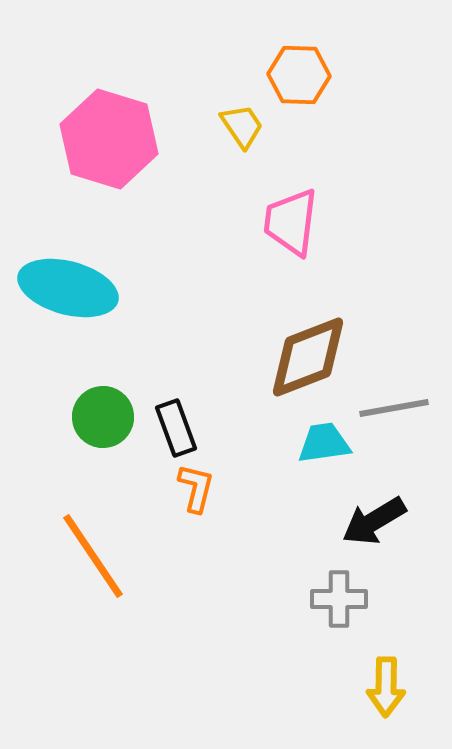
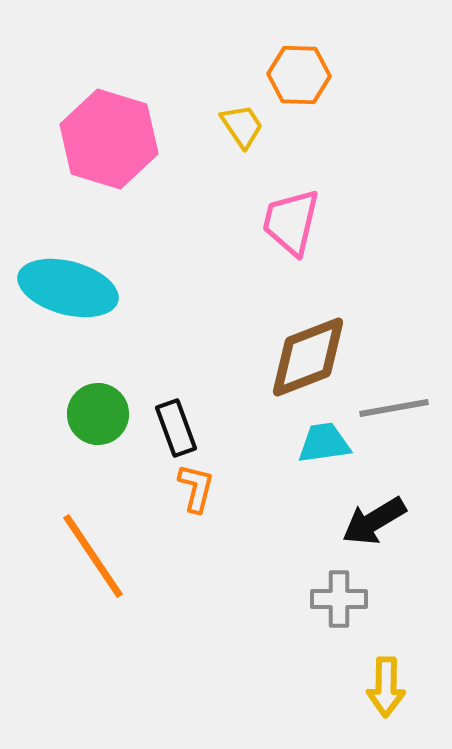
pink trapezoid: rotated 6 degrees clockwise
green circle: moved 5 px left, 3 px up
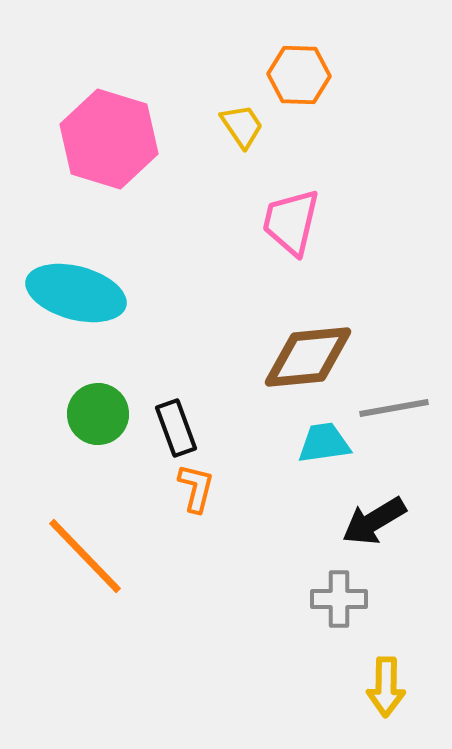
cyan ellipse: moved 8 px right, 5 px down
brown diamond: rotated 16 degrees clockwise
orange line: moved 8 px left; rotated 10 degrees counterclockwise
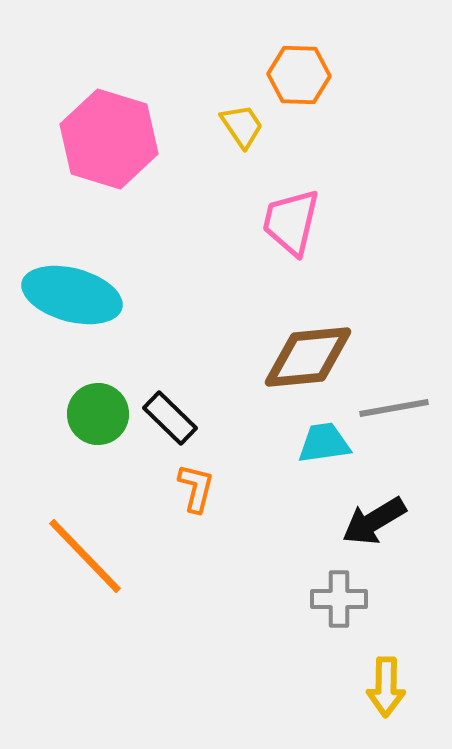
cyan ellipse: moved 4 px left, 2 px down
black rectangle: moved 6 px left, 10 px up; rotated 26 degrees counterclockwise
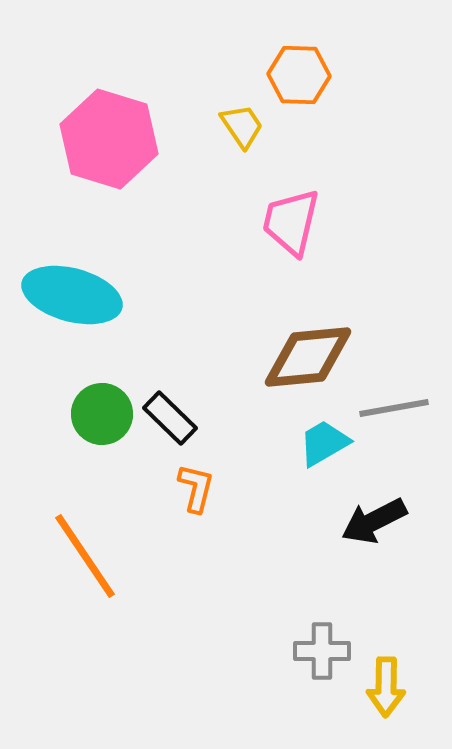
green circle: moved 4 px right
cyan trapezoid: rotated 22 degrees counterclockwise
black arrow: rotated 4 degrees clockwise
orange line: rotated 10 degrees clockwise
gray cross: moved 17 px left, 52 px down
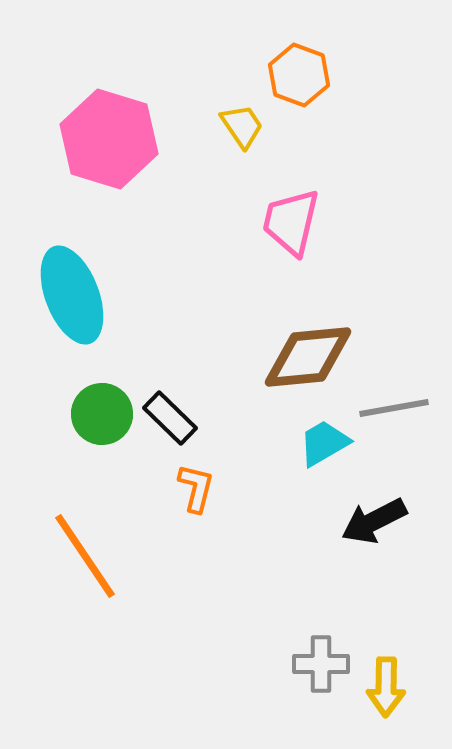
orange hexagon: rotated 18 degrees clockwise
cyan ellipse: rotated 54 degrees clockwise
gray cross: moved 1 px left, 13 px down
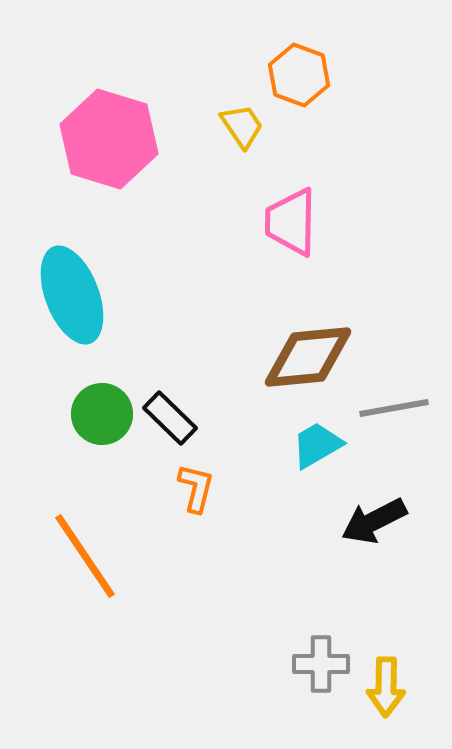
pink trapezoid: rotated 12 degrees counterclockwise
cyan trapezoid: moved 7 px left, 2 px down
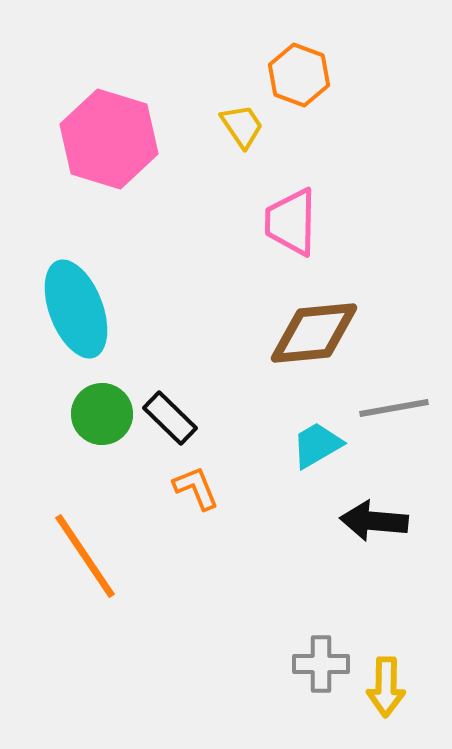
cyan ellipse: moved 4 px right, 14 px down
brown diamond: moved 6 px right, 24 px up
orange L-shape: rotated 36 degrees counterclockwise
black arrow: rotated 32 degrees clockwise
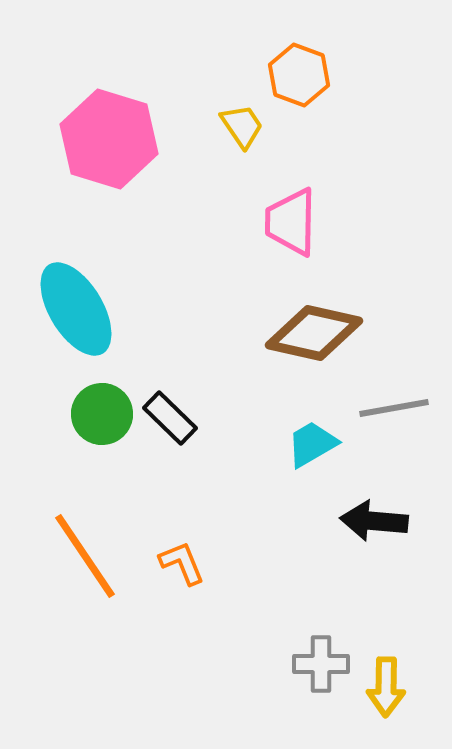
cyan ellipse: rotated 10 degrees counterclockwise
brown diamond: rotated 18 degrees clockwise
cyan trapezoid: moved 5 px left, 1 px up
orange L-shape: moved 14 px left, 75 px down
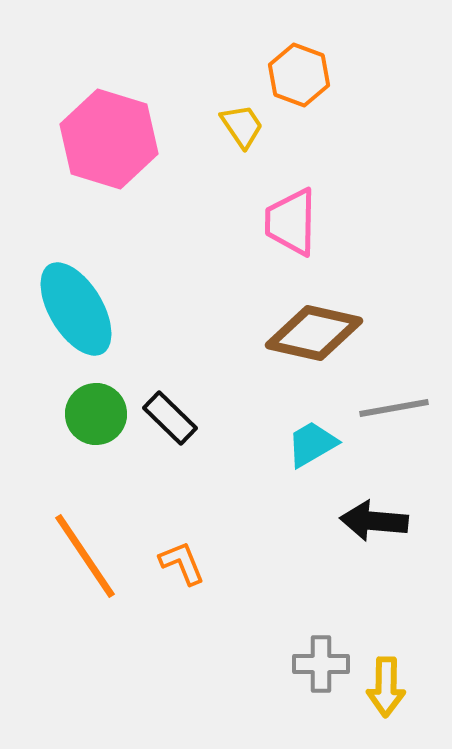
green circle: moved 6 px left
